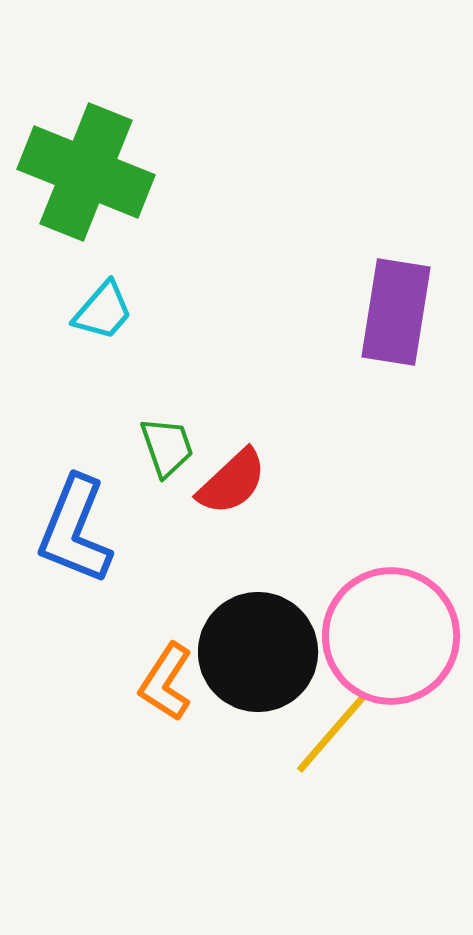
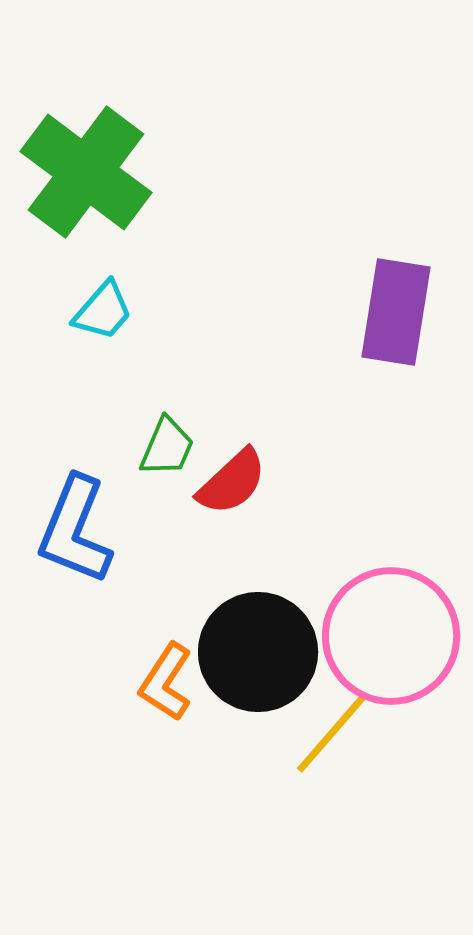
green cross: rotated 15 degrees clockwise
green trapezoid: rotated 42 degrees clockwise
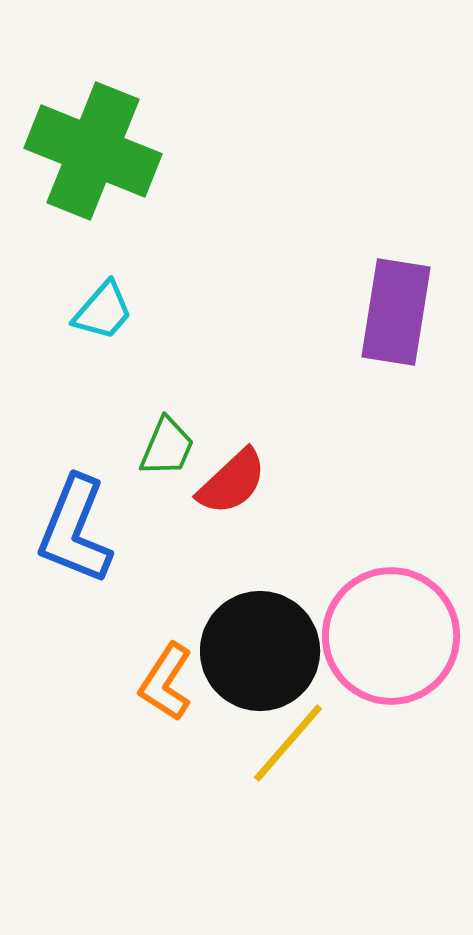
green cross: moved 7 px right, 21 px up; rotated 15 degrees counterclockwise
black circle: moved 2 px right, 1 px up
yellow line: moved 43 px left, 9 px down
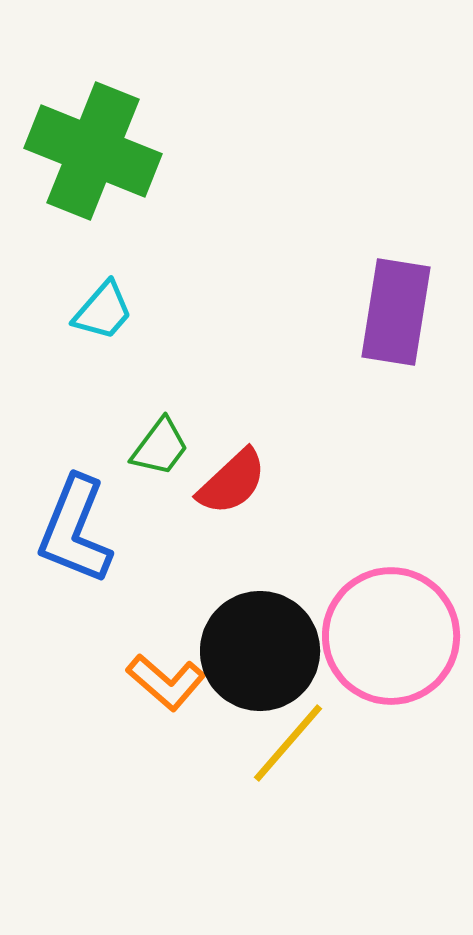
green trapezoid: moved 7 px left; rotated 14 degrees clockwise
orange L-shape: rotated 82 degrees counterclockwise
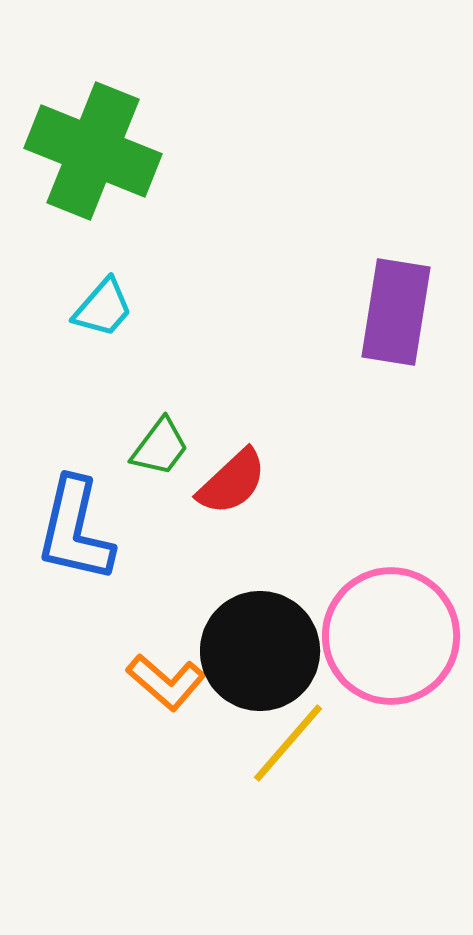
cyan trapezoid: moved 3 px up
blue L-shape: rotated 9 degrees counterclockwise
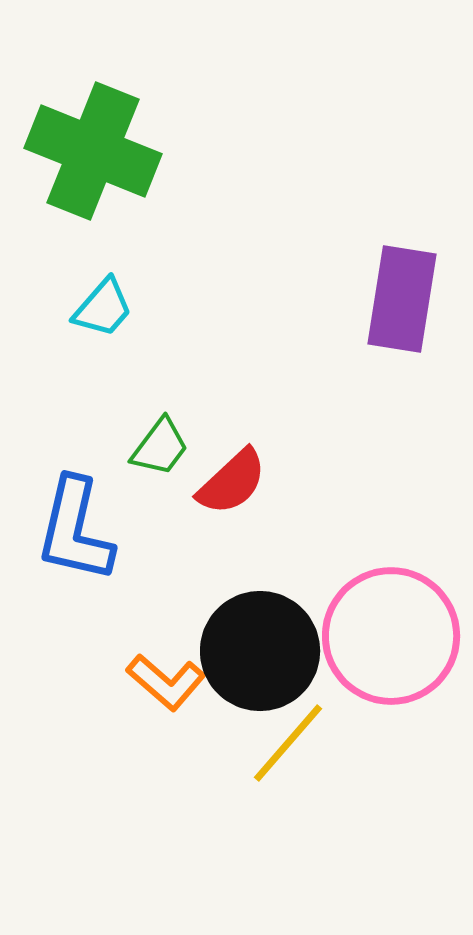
purple rectangle: moved 6 px right, 13 px up
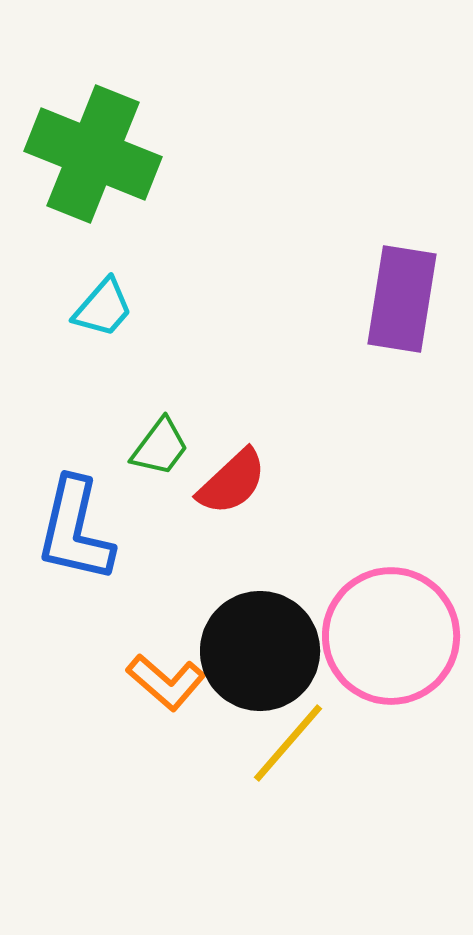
green cross: moved 3 px down
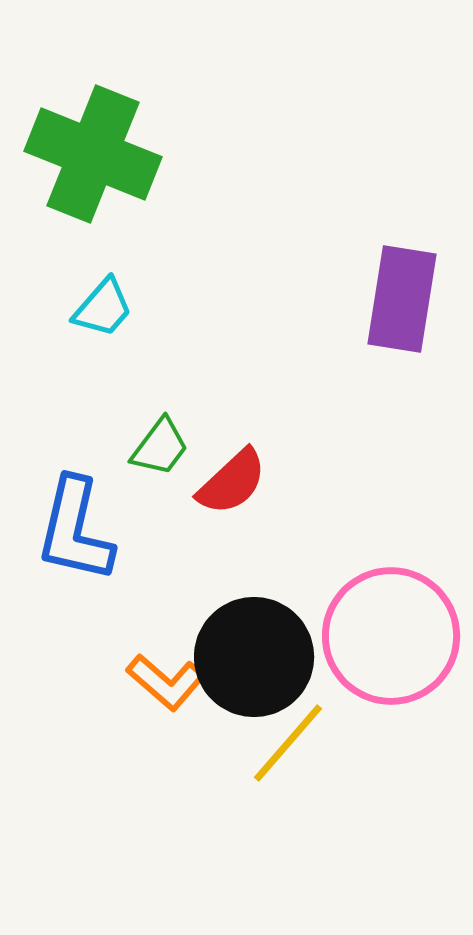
black circle: moved 6 px left, 6 px down
